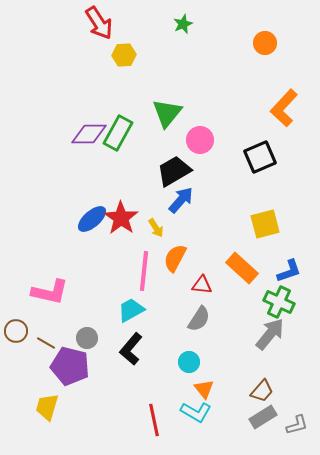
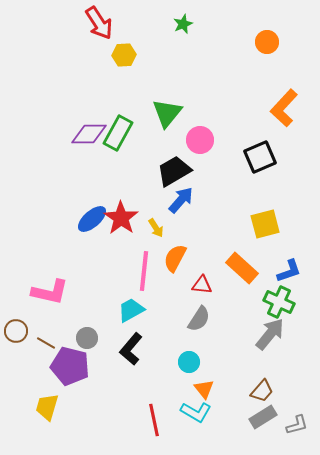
orange circle: moved 2 px right, 1 px up
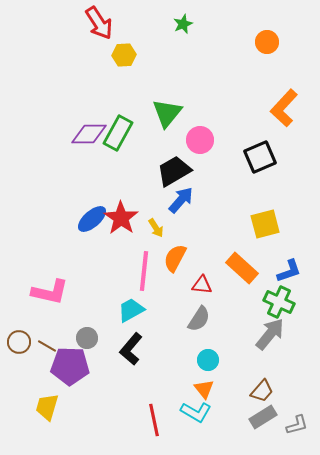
brown circle: moved 3 px right, 11 px down
brown line: moved 1 px right, 3 px down
cyan circle: moved 19 px right, 2 px up
purple pentagon: rotated 12 degrees counterclockwise
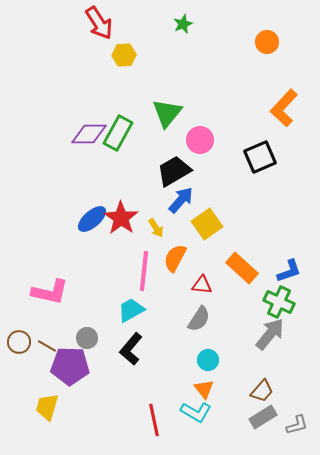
yellow square: moved 58 px left; rotated 20 degrees counterclockwise
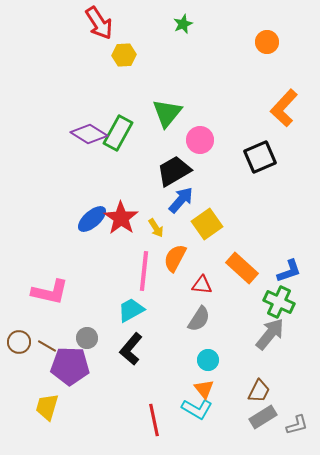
purple diamond: rotated 33 degrees clockwise
brown trapezoid: moved 3 px left; rotated 15 degrees counterclockwise
cyan L-shape: moved 1 px right, 3 px up
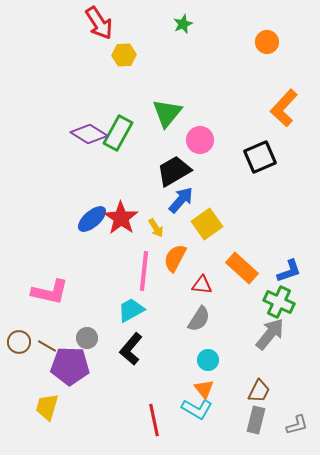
gray rectangle: moved 7 px left, 3 px down; rotated 44 degrees counterclockwise
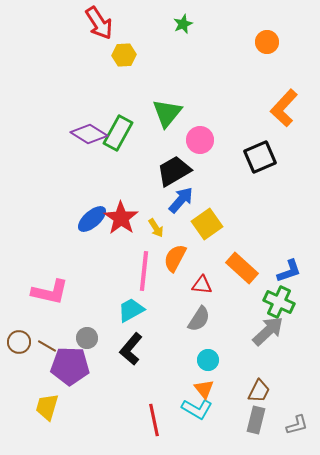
gray arrow: moved 2 px left, 3 px up; rotated 8 degrees clockwise
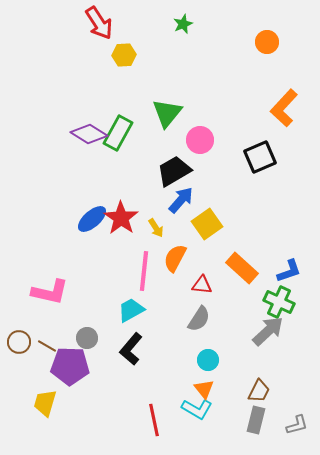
yellow trapezoid: moved 2 px left, 4 px up
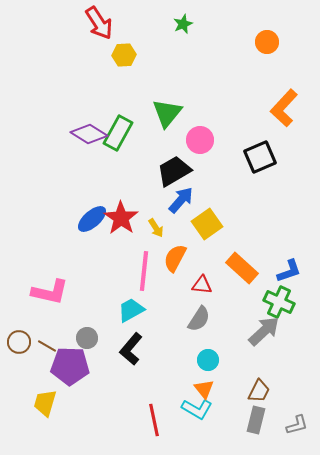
gray arrow: moved 4 px left
